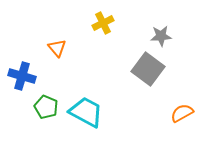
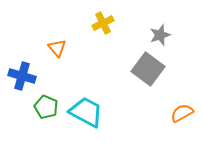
gray star: moved 1 px left, 1 px up; rotated 15 degrees counterclockwise
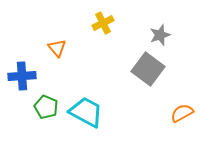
blue cross: rotated 20 degrees counterclockwise
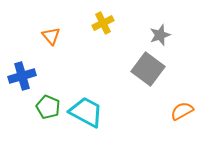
orange triangle: moved 6 px left, 12 px up
blue cross: rotated 12 degrees counterclockwise
green pentagon: moved 2 px right
orange semicircle: moved 2 px up
